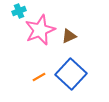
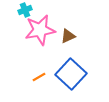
cyan cross: moved 6 px right, 1 px up
pink star: rotated 12 degrees clockwise
brown triangle: moved 1 px left
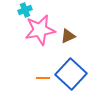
orange line: moved 4 px right, 1 px down; rotated 32 degrees clockwise
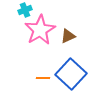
pink star: rotated 20 degrees counterclockwise
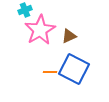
brown triangle: moved 1 px right
blue square: moved 3 px right, 5 px up; rotated 16 degrees counterclockwise
orange line: moved 7 px right, 6 px up
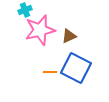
pink star: rotated 16 degrees clockwise
blue square: moved 2 px right, 1 px up
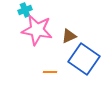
pink star: moved 3 px left; rotated 24 degrees clockwise
blue square: moved 8 px right, 9 px up; rotated 8 degrees clockwise
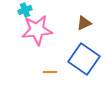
pink star: rotated 16 degrees counterclockwise
brown triangle: moved 15 px right, 13 px up
